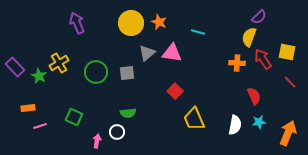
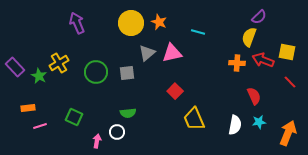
pink triangle: rotated 20 degrees counterclockwise
red arrow: moved 1 px down; rotated 35 degrees counterclockwise
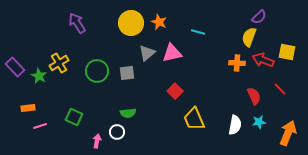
purple arrow: rotated 10 degrees counterclockwise
green circle: moved 1 px right, 1 px up
red line: moved 10 px left, 7 px down
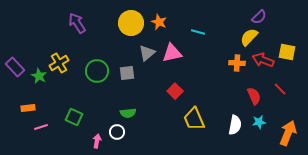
yellow semicircle: rotated 24 degrees clockwise
pink line: moved 1 px right, 1 px down
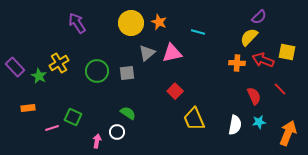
green semicircle: rotated 140 degrees counterclockwise
green square: moved 1 px left
pink line: moved 11 px right, 1 px down
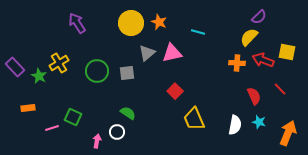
cyan star: rotated 24 degrees clockwise
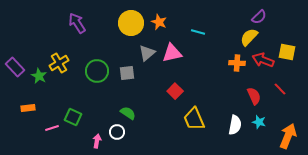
orange arrow: moved 3 px down
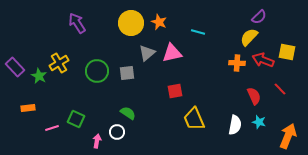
red square: rotated 35 degrees clockwise
green square: moved 3 px right, 2 px down
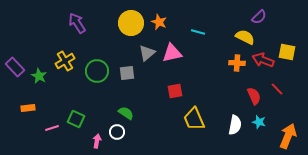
yellow semicircle: moved 4 px left; rotated 72 degrees clockwise
yellow cross: moved 6 px right, 2 px up
red line: moved 3 px left
green semicircle: moved 2 px left
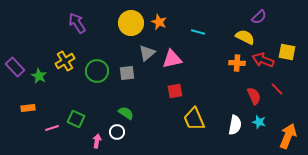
pink triangle: moved 6 px down
